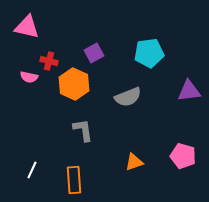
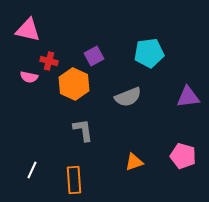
pink triangle: moved 1 px right, 3 px down
purple square: moved 3 px down
purple triangle: moved 1 px left, 6 px down
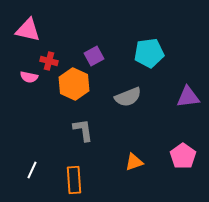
pink pentagon: rotated 20 degrees clockwise
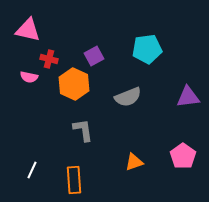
cyan pentagon: moved 2 px left, 4 px up
red cross: moved 2 px up
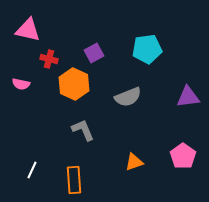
purple square: moved 3 px up
pink semicircle: moved 8 px left, 7 px down
gray L-shape: rotated 15 degrees counterclockwise
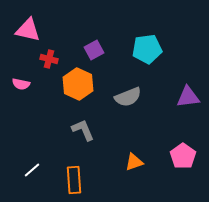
purple square: moved 3 px up
orange hexagon: moved 4 px right
white line: rotated 24 degrees clockwise
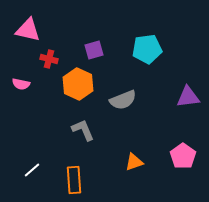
purple square: rotated 12 degrees clockwise
gray semicircle: moved 5 px left, 3 px down
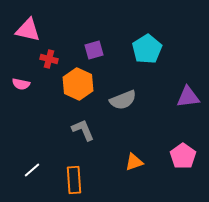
cyan pentagon: rotated 24 degrees counterclockwise
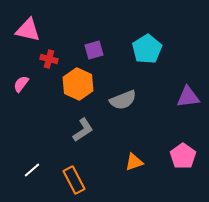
pink semicircle: rotated 114 degrees clockwise
gray L-shape: rotated 80 degrees clockwise
orange rectangle: rotated 24 degrees counterclockwise
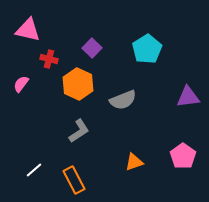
purple square: moved 2 px left, 2 px up; rotated 30 degrees counterclockwise
gray L-shape: moved 4 px left, 1 px down
white line: moved 2 px right
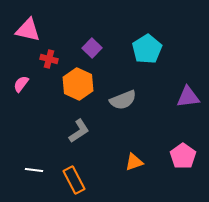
white line: rotated 48 degrees clockwise
